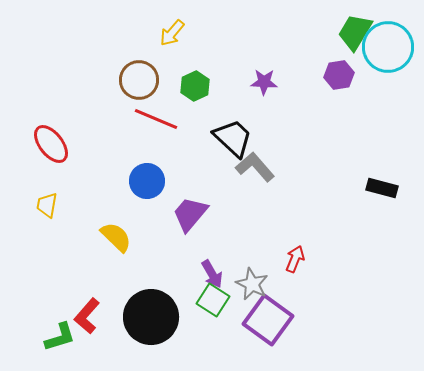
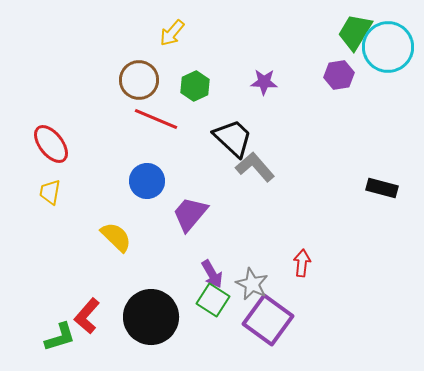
yellow trapezoid: moved 3 px right, 13 px up
red arrow: moved 7 px right, 4 px down; rotated 16 degrees counterclockwise
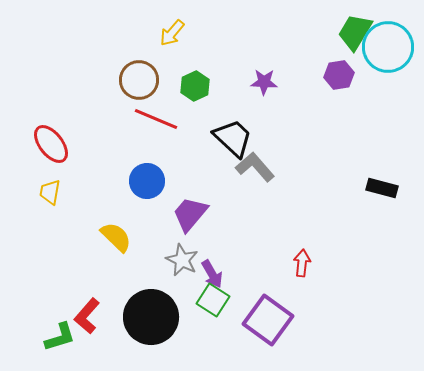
gray star: moved 70 px left, 24 px up
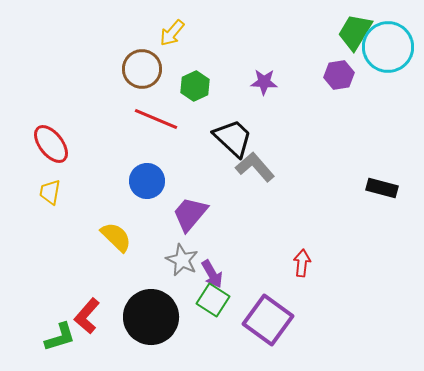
brown circle: moved 3 px right, 11 px up
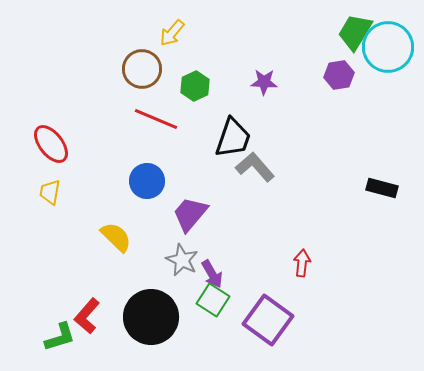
black trapezoid: rotated 66 degrees clockwise
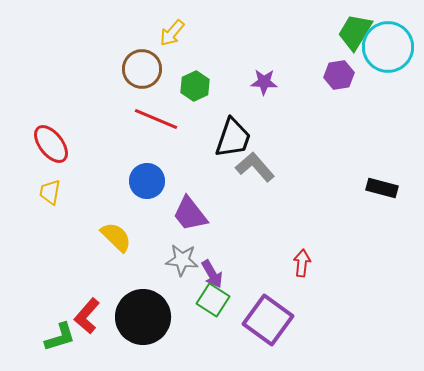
purple trapezoid: rotated 78 degrees counterclockwise
gray star: rotated 20 degrees counterclockwise
black circle: moved 8 px left
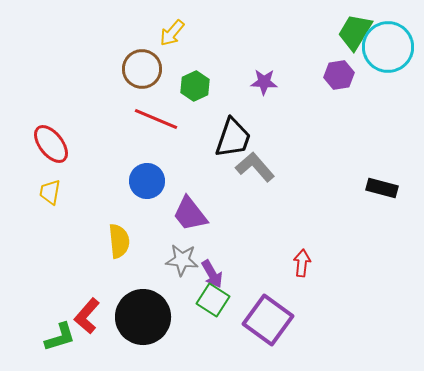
yellow semicircle: moved 3 px right, 4 px down; rotated 40 degrees clockwise
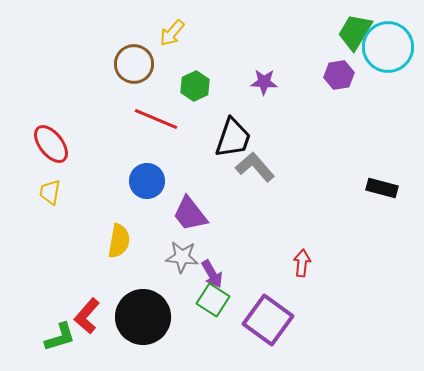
brown circle: moved 8 px left, 5 px up
yellow semicircle: rotated 16 degrees clockwise
gray star: moved 3 px up
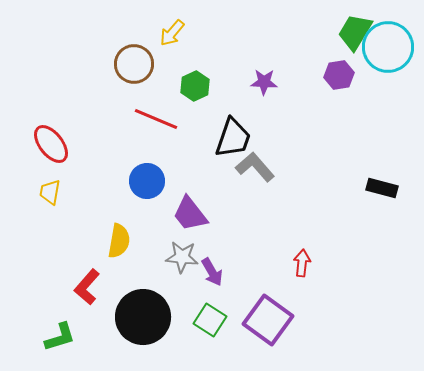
purple arrow: moved 2 px up
green square: moved 3 px left, 20 px down
red L-shape: moved 29 px up
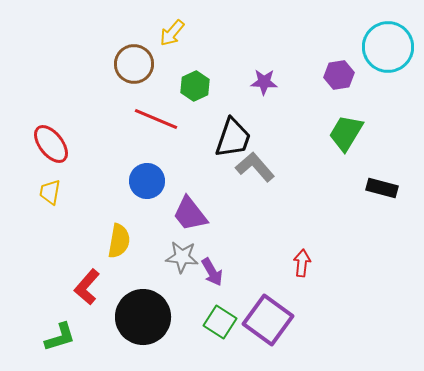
green trapezoid: moved 9 px left, 101 px down
green square: moved 10 px right, 2 px down
